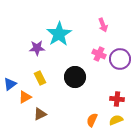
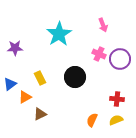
purple star: moved 22 px left
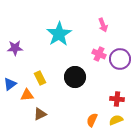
orange triangle: moved 2 px right, 2 px up; rotated 24 degrees clockwise
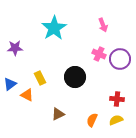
cyan star: moved 5 px left, 6 px up
orange triangle: rotated 32 degrees clockwise
brown triangle: moved 18 px right
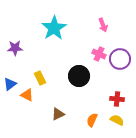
black circle: moved 4 px right, 1 px up
yellow semicircle: moved 1 px right; rotated 48 degrees clockwise
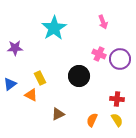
pink arrow: moved 3 px up
orange triangle: moved 4 px right
yellow semicircle: rotated 32 degrees clockwise
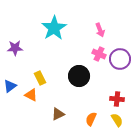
pink arrow: moved 3 px left, 8 px down
blue triangle: moved 2 px down
orange semicircle: moved 1 px left, 1 px up
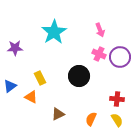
cyan star: moved 4 px down
purple circle: moved 2 px up
orange triangle: moved 2 px down
